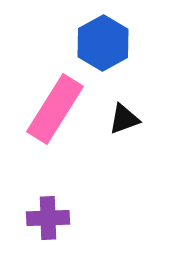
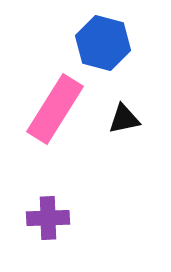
blue hexagon: rotated 16 degrees counterclockwise
black triangle: rotated 8 degrees clockwise
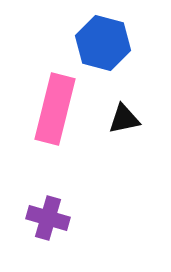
pink rectangle: rotated 18 degrees counterclockwise
purple cross: rotated 18 degrees clockwise
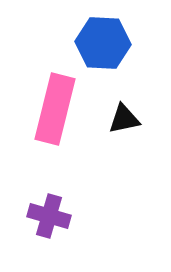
blue hexagon: rotated 12 degrees counterclockwise
purple cross: moved 1 px right, 2 px up
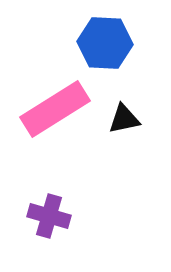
blue hexagon: moved 2 px right
pink rectangle: rotated 44 degrees clockwise
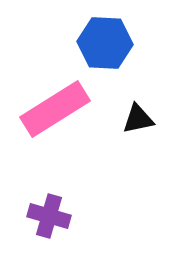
black triangle: moved 14 px right
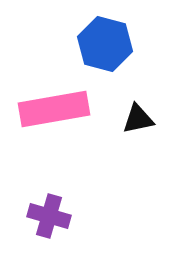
blue hexagon: moved 1 px down; rotated 12 degrees clockwise
pink rectangle: moved 1 px left; rotated 22 degrees clockwise
